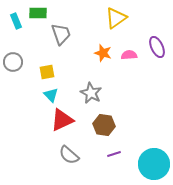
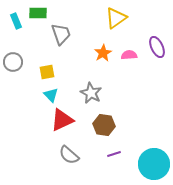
orange star: rotated 24 degrees clockwise
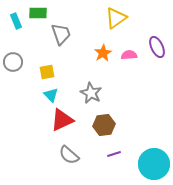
brown hexagon: rotated 15 degrees counterclockwise
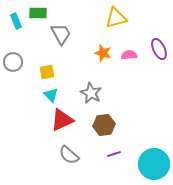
yellow triangle: rotated 20 degrees clockwise
gray trapezoid: rotated 10 degrees counterclockwise
purple ellipse: moved 2 px right, 2 px down
orange star: rotated 24 degrees counterclockwise
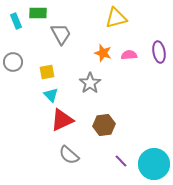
purple ellipse: moved 3 px down; rotated 15 degrees clockwise
gray star: moved 1 px left, 10 px up; rotated 10 degrees clockwise
purple line: moved 7 px right, 7 px down; rotated 64 degrees clockwise
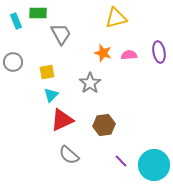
cyan triangle: rotated 28 degrees clockwise
cyan circle: moved 1 px down
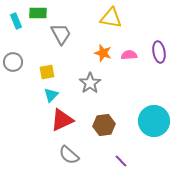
yellow triangle: moved 5 px left; rotated 25 degrees clockwise
cyan circle: moved 44 px up
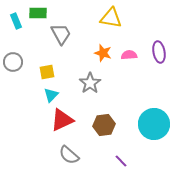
cyan circle: moved 3 px down
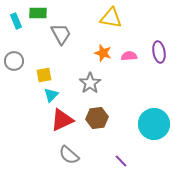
pink semicircle: moved 1 px down
gray circle: moved 1 px right, 1 px up
yellow square: moved 3 px left, 3 px down
brown hexagon: moved 7 px left, 7 px up
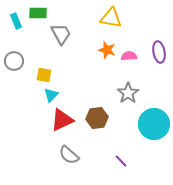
orange star: moved 4 px right, 3 px up
yellow square: rotated 21 degrees clockwise
gray star: moved 38 px right, 10 px down
